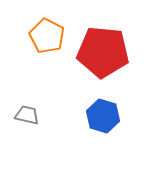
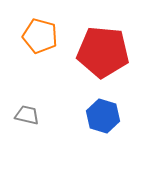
orange pentagon: moved 7 px left; rotated 12 degrees counterclockwise
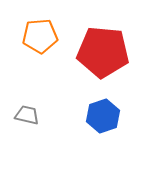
orange pentagon: rotated 20 degrees counterclockwise
blue hexagon: rotated 24 degrees clockwise
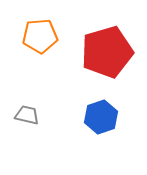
red pentagon: moved 4 px right; rotated 21 degrees counterclockwise
blue hexagon: moved 2 px left, 1 px down
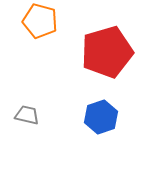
orange pentagon: moved 15 px up; rotated 20 degrees clockwise
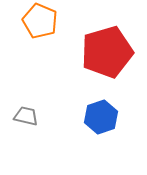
orange pentagon: rotated 8 degrees clockwise
gray trapezoid: moved 1 px left, 1 px down
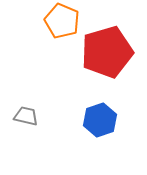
orange pentagon: moved 22 px right
blue hexagon: moved 1 px left, 3 px down
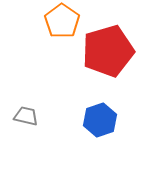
orange pentagon: rotated 12 degrees clockwise
red pentagon: moved 1 px right, 1 px up
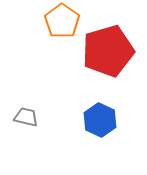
gray trapezoid: moved 1 px down
blue hexagon: rotated 16 degrees counterclockwise
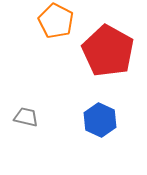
orange pentagon: moved 6 px left; rotated 8 degrees counterclockwise
red pentagon: rotated 27 degrees counterclockwise
